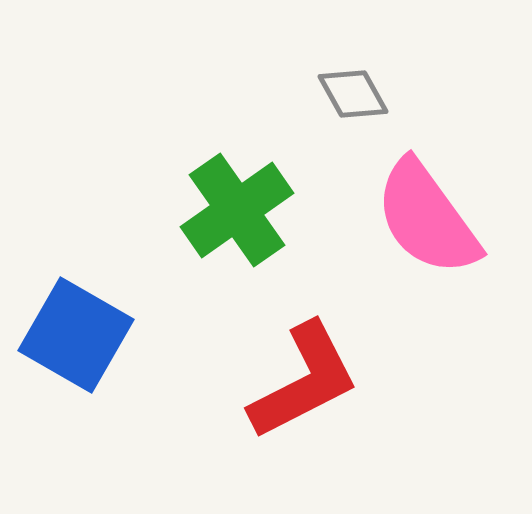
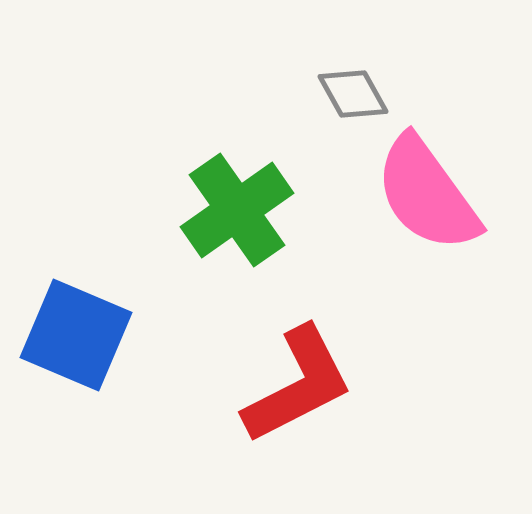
pink semicircle: moved 24 px up
blue square: rotated 7 degrees counterclockwise
red L-shape: moved 6 px left, 4 px down
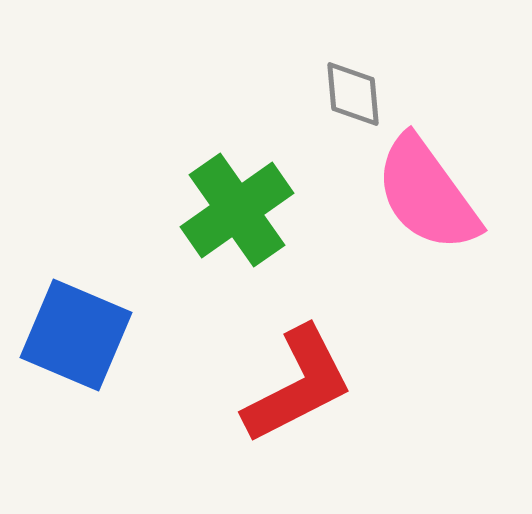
gray diamond: rotated 24 degrees clockwise
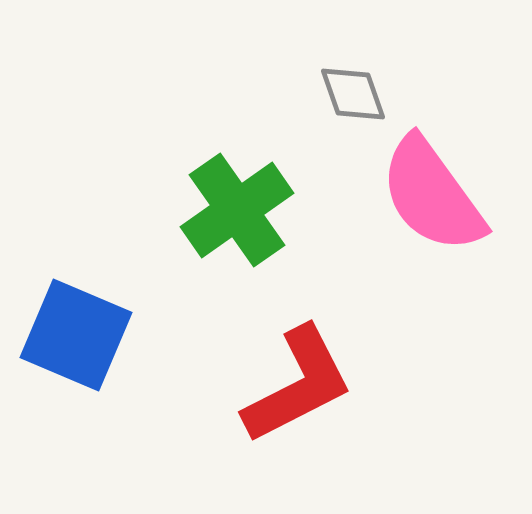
gray diamond: rotated 14 degrees counterclockwise
pink semicircle: moved 5 px right, 1 px down
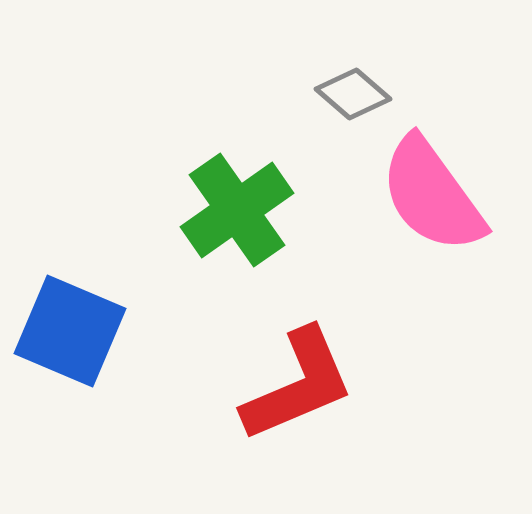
gray diamond: rotated 30 degrees counterclockwise
blue square: moved 6 px left, 4 px up
red L-shape: rotated 4 degrees clockwise
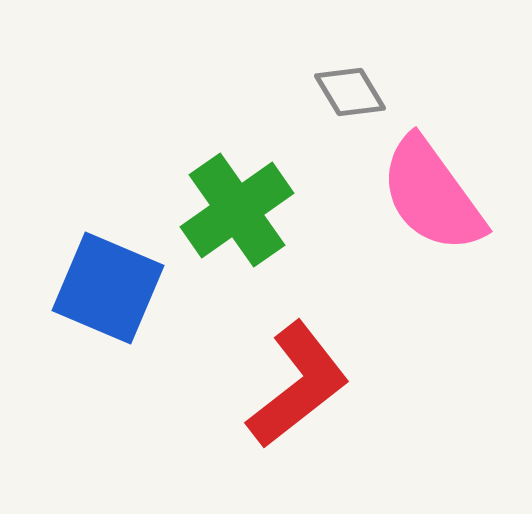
gray diamond: moved 3 px left, 2 px up; rotated 18 degrees clockwise
blue square: moved 38 px right, 43 px up
red L-shape: rotated 15 degrees counterclockwise
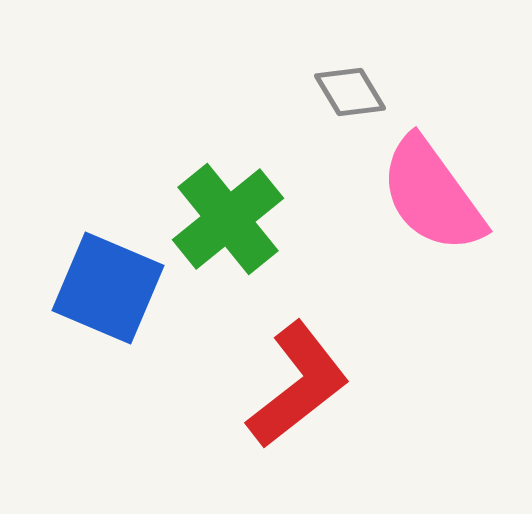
green cross: moved 9 px left, 9 px down; rotated 4 degrees counterclockwise
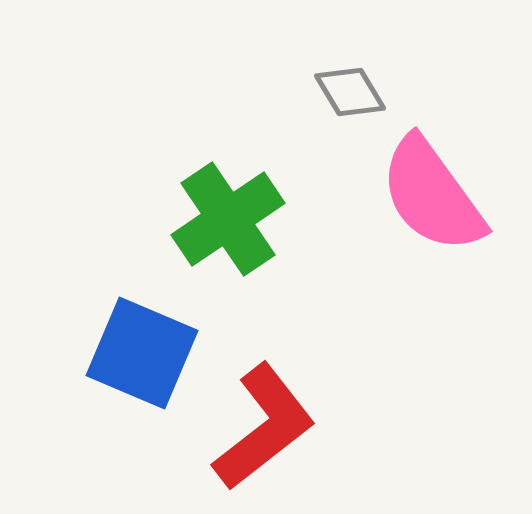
green cross: rotated 5 degrees clockwise
blue square: moved 34 px right, 65 px down
red L-shape: moved 34 px left, 42 px down
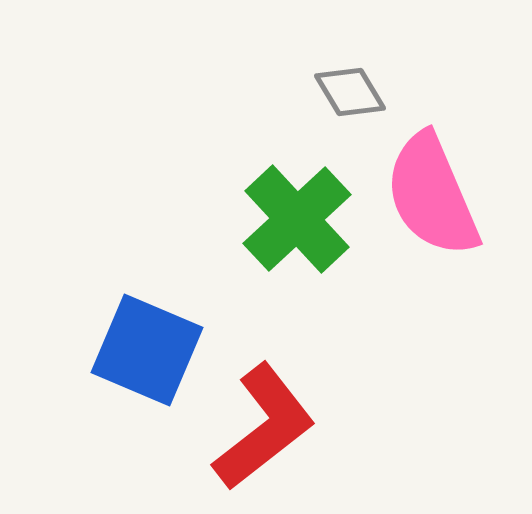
pink semicircle: rotated 13 degrees clockwise
green cross: moved 69 px right; rotated 9 degrees counterclockwise
blue square: moved 5 px right, 3 px up
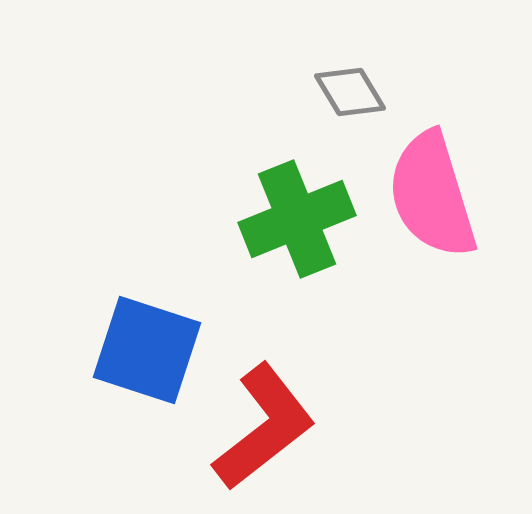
pink semicircle: rotated 6 degrees clockwise
green cross: rotated 21 degrees clockwise
blue square: rotated 5 degrees counterclockwise
